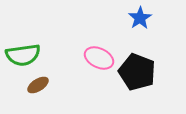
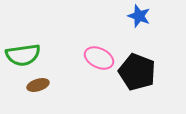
blue star: moved 1 px left, 2 px up; rotated 20 degrees counterclockwise
brown ellipse: rotated 15 degrees clockwise
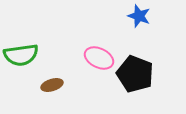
green semicircle: moved 2 px left
black pentagon: moved 2 px left, 2 px down
brown ellipse: moved 14 px right
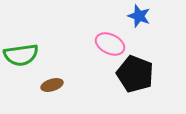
pink ellipse: moved 11 px right, 14 px up
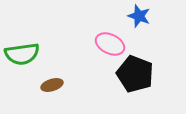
green semicircle: moved 1 px right, 1 px up
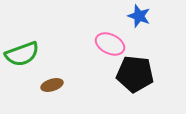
green semicircle: rotated 12 degrees counterclockwise
black pentagon: rotated 15 degrees counterclockwise
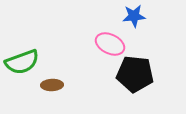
blue star: moved 5 px left; rotated 25 degrees counterclockwise
green semicircle: moved 8 px down
brown ellipse: rotated 15 degrees clockwise
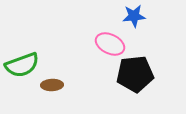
green semicircle: moved 3 px down
black pentagon: rotated 12 degrees counterclockwise
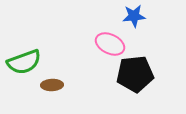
green semicircle: moved 2 px right, 3 px up
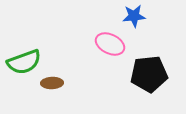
black pentagon: moved 14 px right
brown ellipse: moved 2 px up
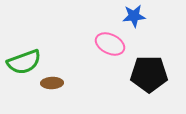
black pentagon: rotated 6 degrees clockwise
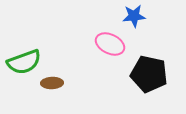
black pentagon: rotated 12 degrees clockwise
